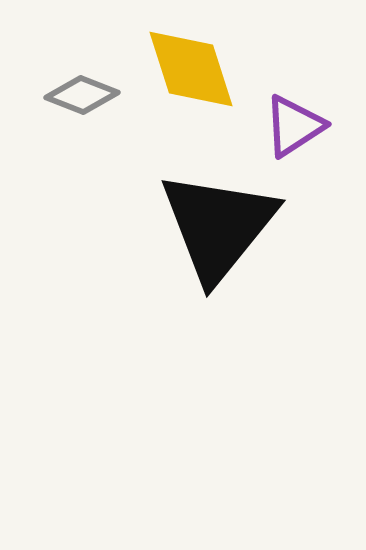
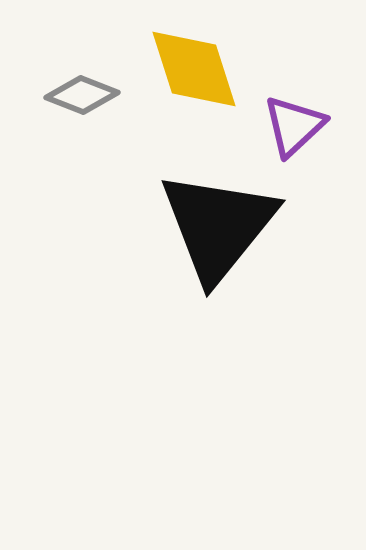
yellow diamond: moved 3 px right
purple triangle: rotated 10 degrees counterclockwise
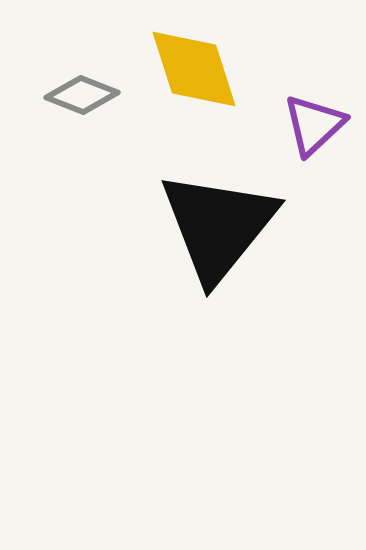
purple triangle: moved 20 px right, 1 px up
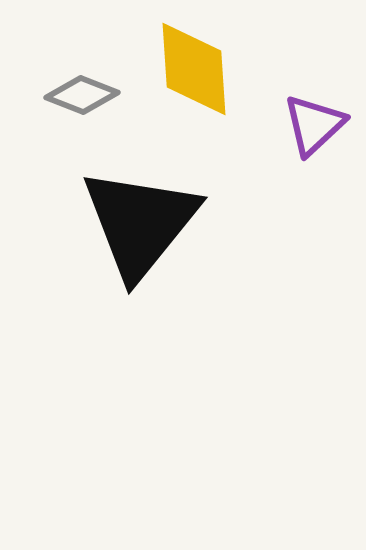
yellow diamond: rotated 14 degrees clockwise
black triangle: moved 78 px left, 3 px up
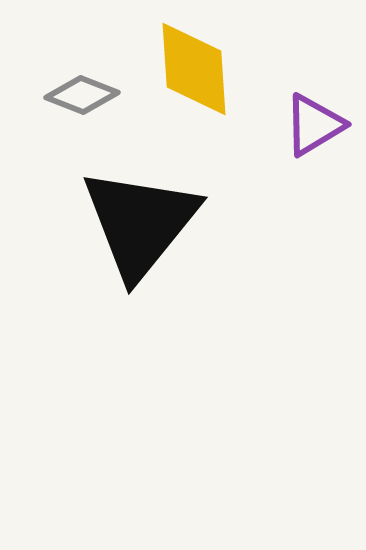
purple triangle: rotated 12 degrees clockwise
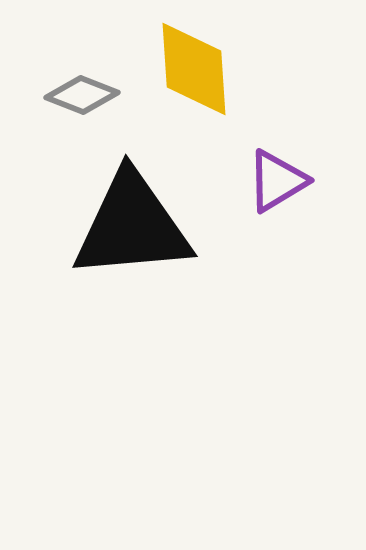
purple triangle: moved 37 px left, 56 px down
black triangle: moved 8 px left, 3 px down; rotated 46 degrees clockwise
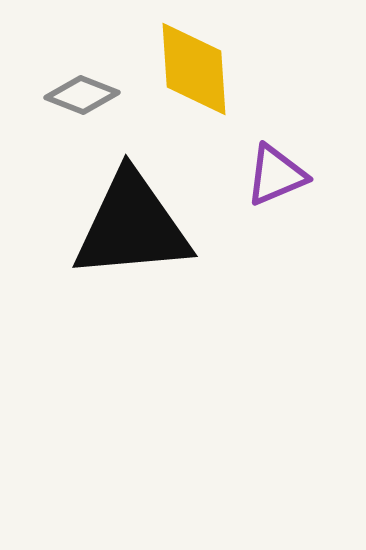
purple triangle: moved 1 px left, 6 px up; rotated 8 degrees clockwise
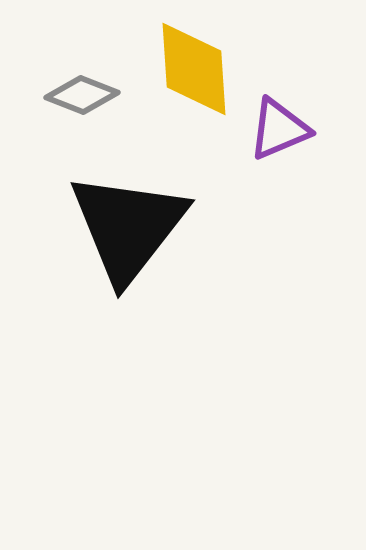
purple triangle: moved 3 px right, 46 px up
black triangle: moved 4 px left, 1 px down; rotated 47 degrees counterclockwise
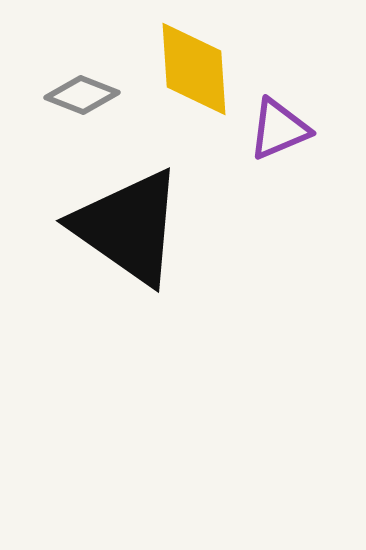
black triangle: rotated 33 degrees counterclockwise
